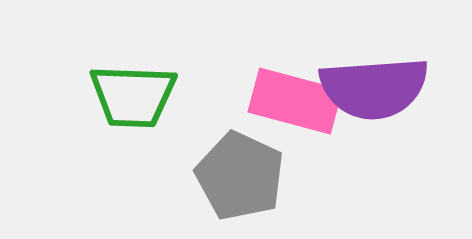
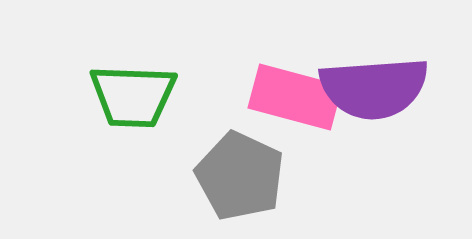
pink rectangle: moved 4 px up
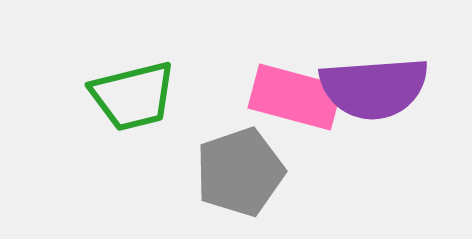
green trapezoid: rotated 16 degrees counterclockwise
gray pentagon: moved 4 px up; rotated 28 degrees clockwise
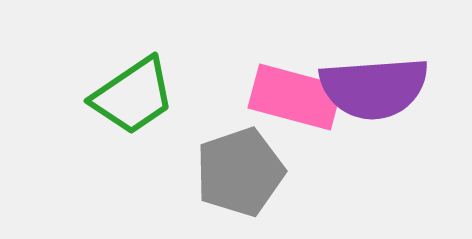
green trapezoid: rotated 20 degrees counterclockwise
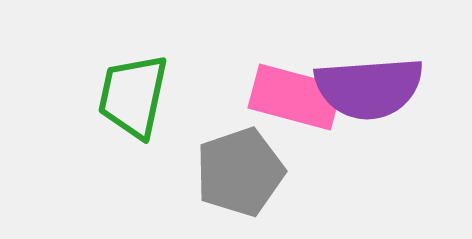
purple semicircle: moved 5 px left
green trapezoid: rotated 136 degrees clockwise
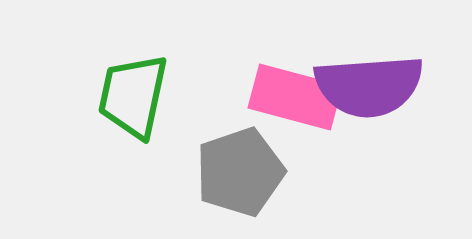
purple semicircle: moved 2 px up
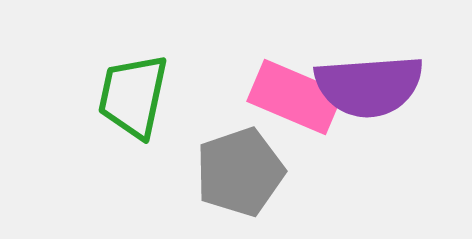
pink rectangle: rotated 8 degrees clockwise
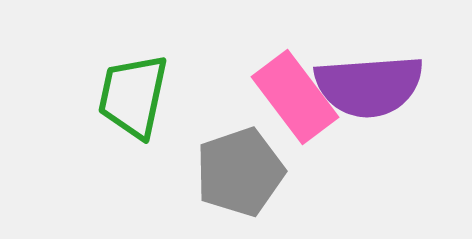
pink rectangle: rotated 30 degrees clockwise
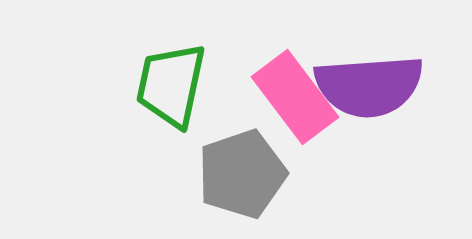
green trapezoid: moved 38 px right, 11 px up
gray pentagon: moved 2 px right, 2 px down
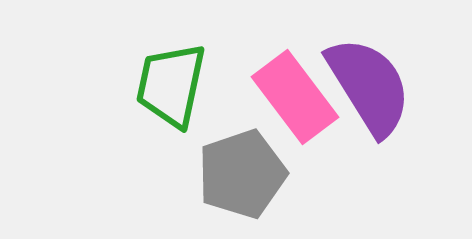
purple semicircle: rotated 118 degrees counterclockwise
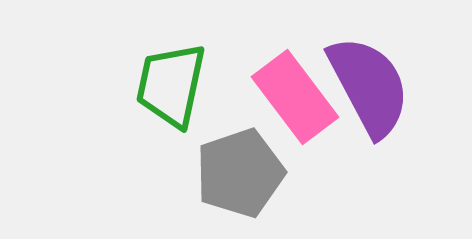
purple semicircle: rotated 4 degrees clockwise
gray pentagon: moved 2 px left, 1 px up
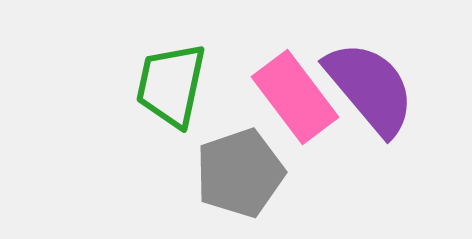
purple semicircle: moved 1 px right, 2 px down; rotated 12 degrees counterclockwise
